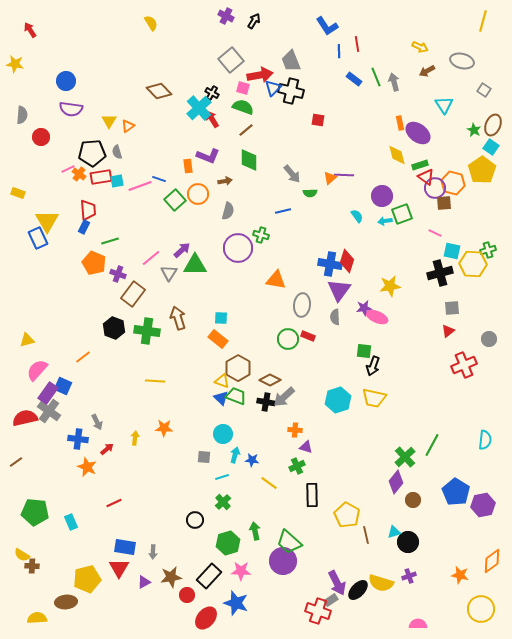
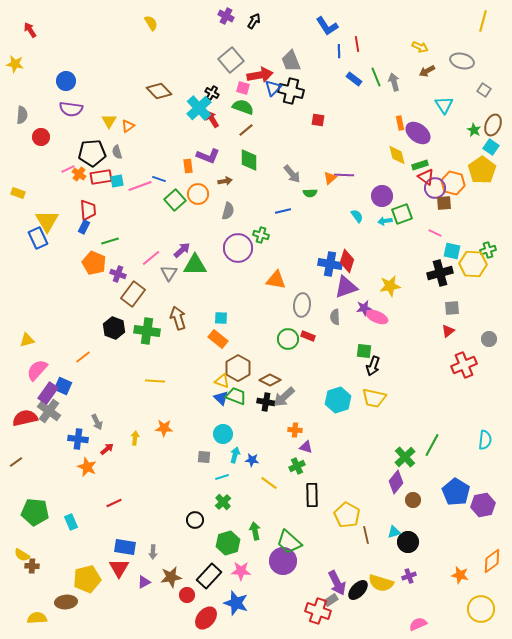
purple triangle at (339, 290): moved 7 px right, 3 px up; rotated 35 degrees clockwise
pink semicircle at (418, 624): rotated 24 degrees counterclockwise
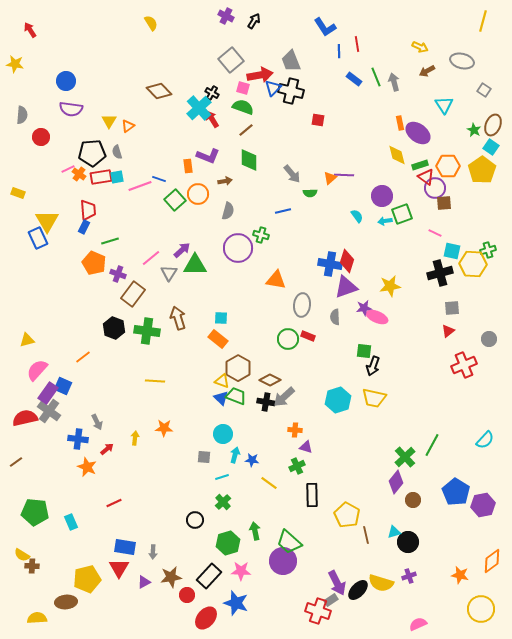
blue L-shape at (327, 26): moved 2 px left, 1 px down
cyan square at (117, 181): moved 4 px up
orange hexagon at (453, 183): moved 5 px left, 17 px up; rotated 15 degrees counterclockwise
cyan semicircle at (485, 440): rotated 36 degrees clockwise
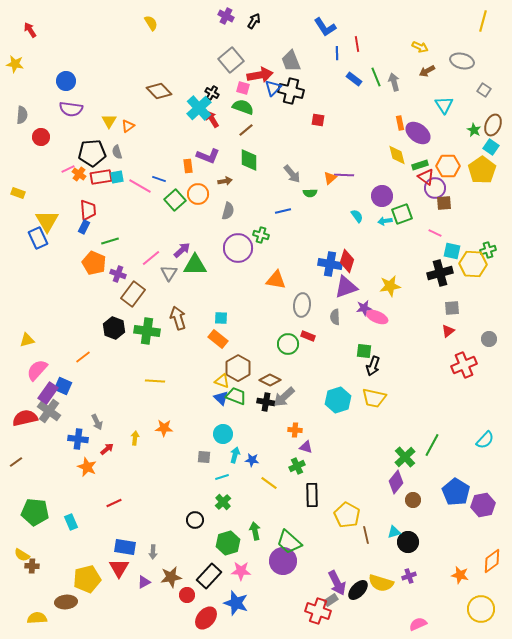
blue line at (339, 51): moved 2 px left, 2 px down
pink line at (140, 186): rotated 50 degrees clockwise
green circle at (288, 339): moved 5 px down
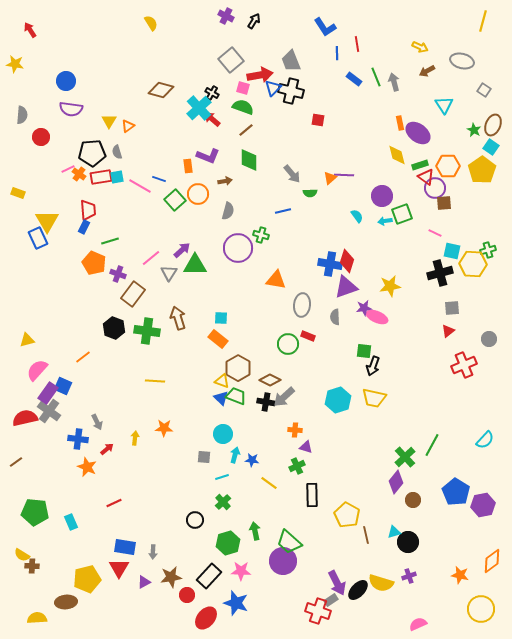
brown diamond at (159, 91): moved 2 px right, 1 px up; rotated 30 degrees counterclockwise
red arrow at (212, 119): rotated 18 degrees counterclockwise
